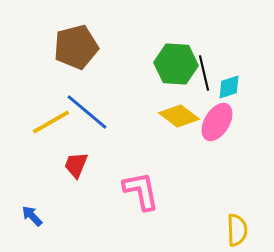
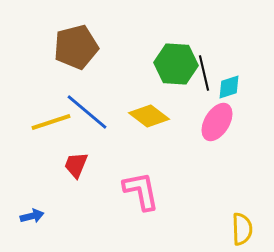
yellow diamond: moved 30 px left
yellow line: rotated 12 degrees clockwise
blue arrow: rotated 120 degrees clockwise
yellow semicircle: moved 5 px right, 1 px up
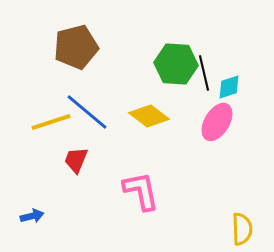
red trapezoid: moved 5 px up
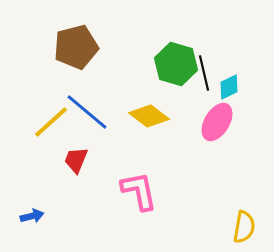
green hexagon: rotated 12 degrees clockwise
cyan diamond: rotated 8 degrees counterclockwise
yellow line: rotated 24 degrees counterclockwise
pink L-shape: moved 2 px left
yellow semicircle: moved 2 px right, 2 px up; rotated 12 degrees clockwise
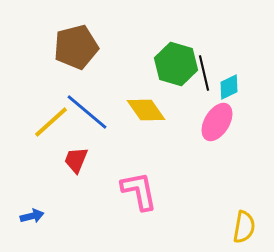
yellow diamond: moved 3 px left, 6 px up; rotated 18 degrees clockwise
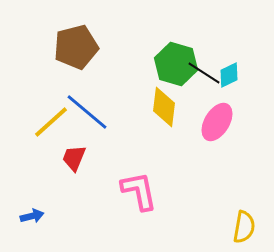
black line: rotated 44 degrees counterclockwise
cyan diamond: moved 12 px up
yellow diamond: moved 18 px right, 3 px up; rotated 42 degrees clockwise
red trapezoid: moved 2 px left, 2 px up
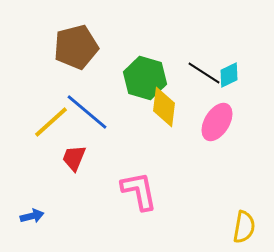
green hexagon: moved 31 px left, 14 px down
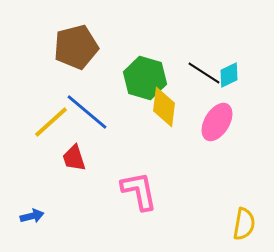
red trapezoid: rotated 40 degrees counterclockwise
yellow semicircle: moved 3 px up
